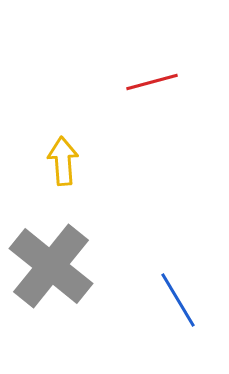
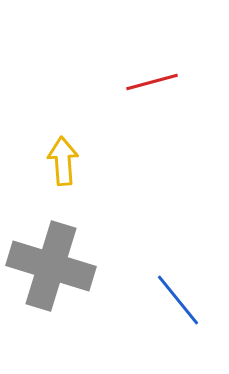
gray cross: rotated 22 degrees counterclockwise
blue line: rotated 8 degrees counterclockwise
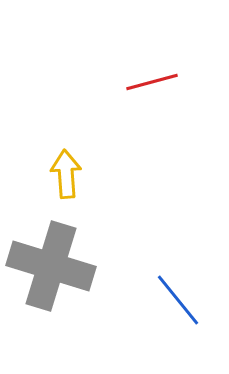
yellow arrow: moved 3 px right, 13 px down
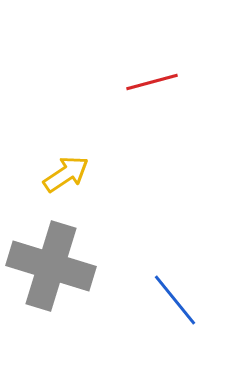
yellow arrow: rotated 60 degrees clockwise
blue line: moved 3 px left
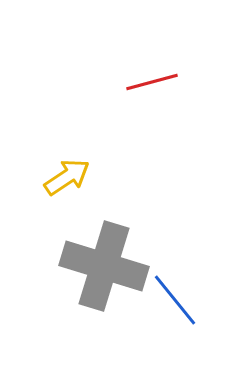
yellow arrow: moved 1 px right, 3 px down
gray cross: moved 53 px right
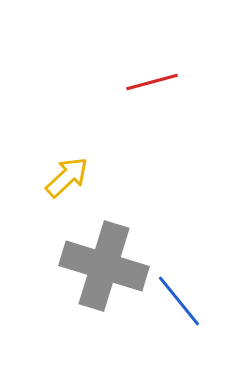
yellow arrow: rotated 9 degrees counterclockwise
blue line: moved 4 px right, 1 px down
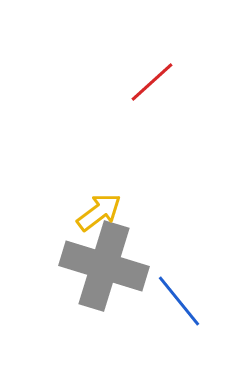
red line: rotated 27 degrees counterclockwise
yellow arrow: moved 32 px right, 35 px down; rotated 6 degrees clockwise
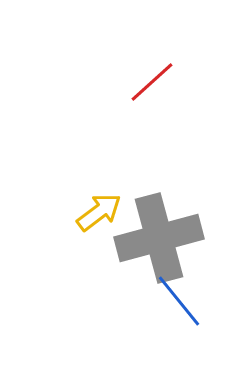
gray cross: moved 55 px right, 28 px up; rotated 32 degrees counterclockwise
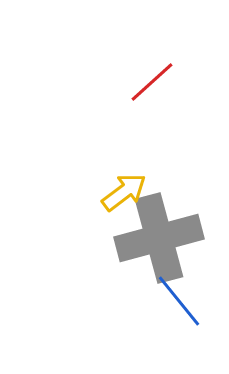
yellow arrow: moved 25 px right, 20 px up
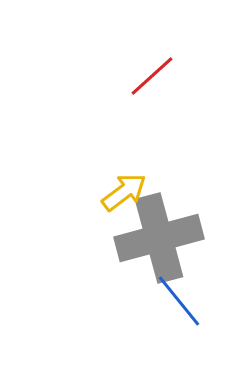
red line: moved 6 px up
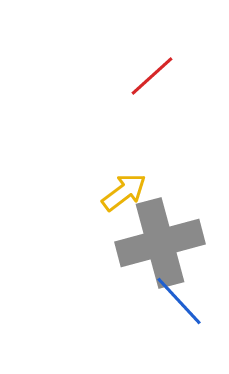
gray cross: moved 1 px right, 5 px down
blue line: rotated 4 degrees counterclockwise
